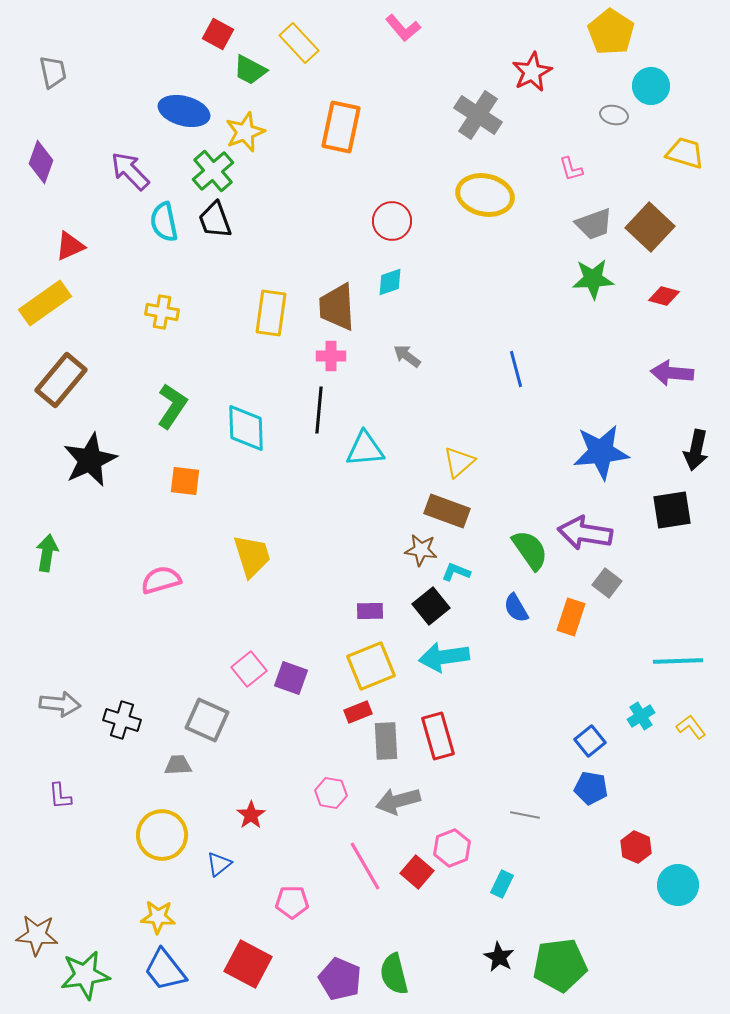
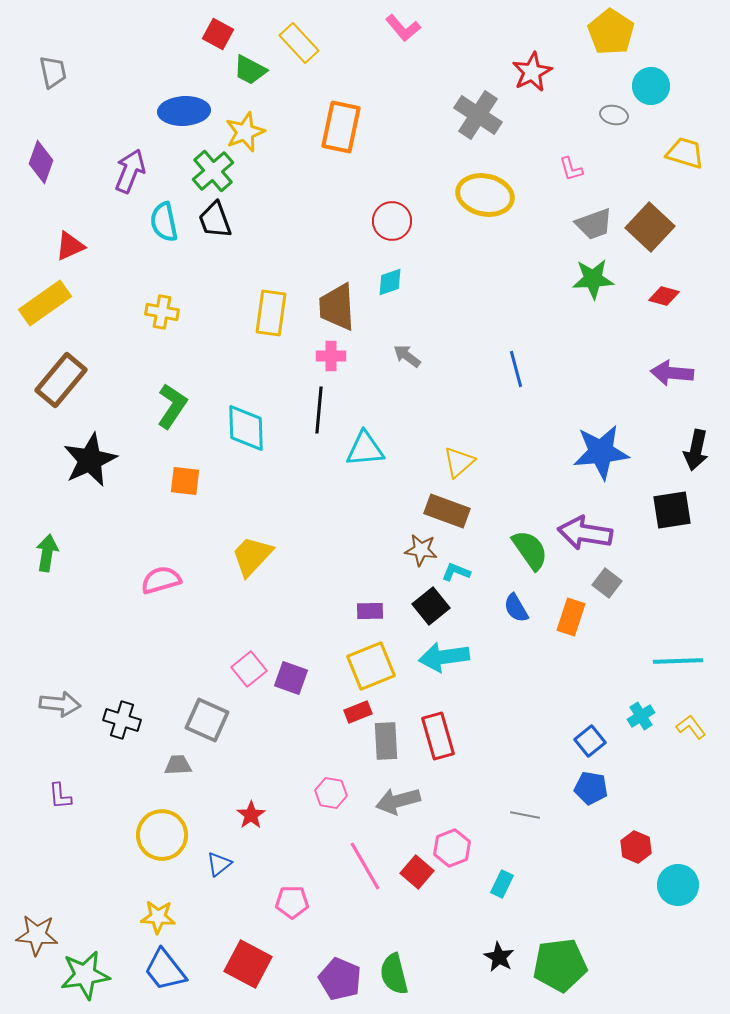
blue ellipse at (184, 111): rotated 18 degrees counterclockwise
purple arrow at (130, 171): rotated 66 degrees clockwise
yellow trapezoid at (252, 556): rotated 120 degrees counterclockwise
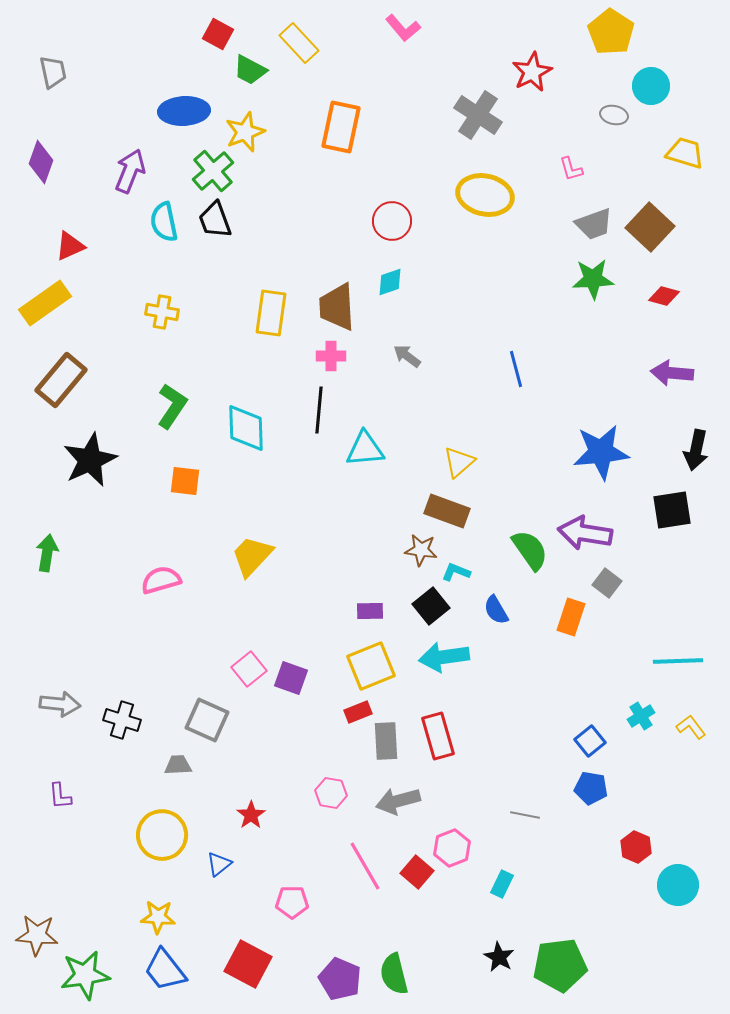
blue semicircle at (516, 608): moved 20 px left, 2 px down
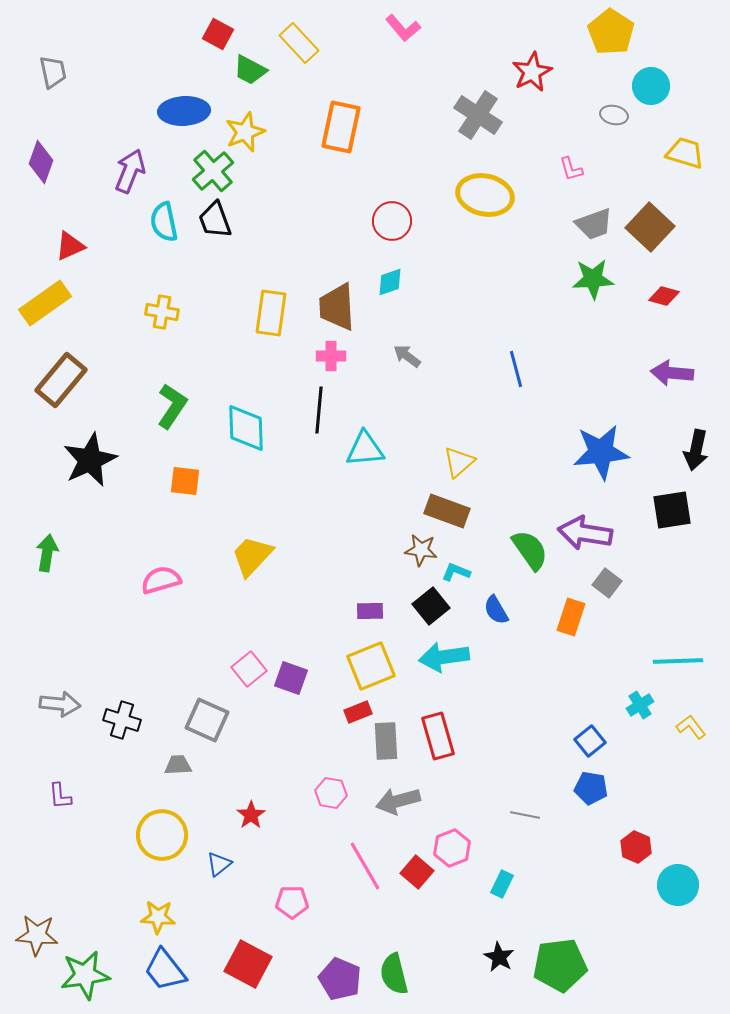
cyan cross at (641, 716): moved 1 px left, 11 px up
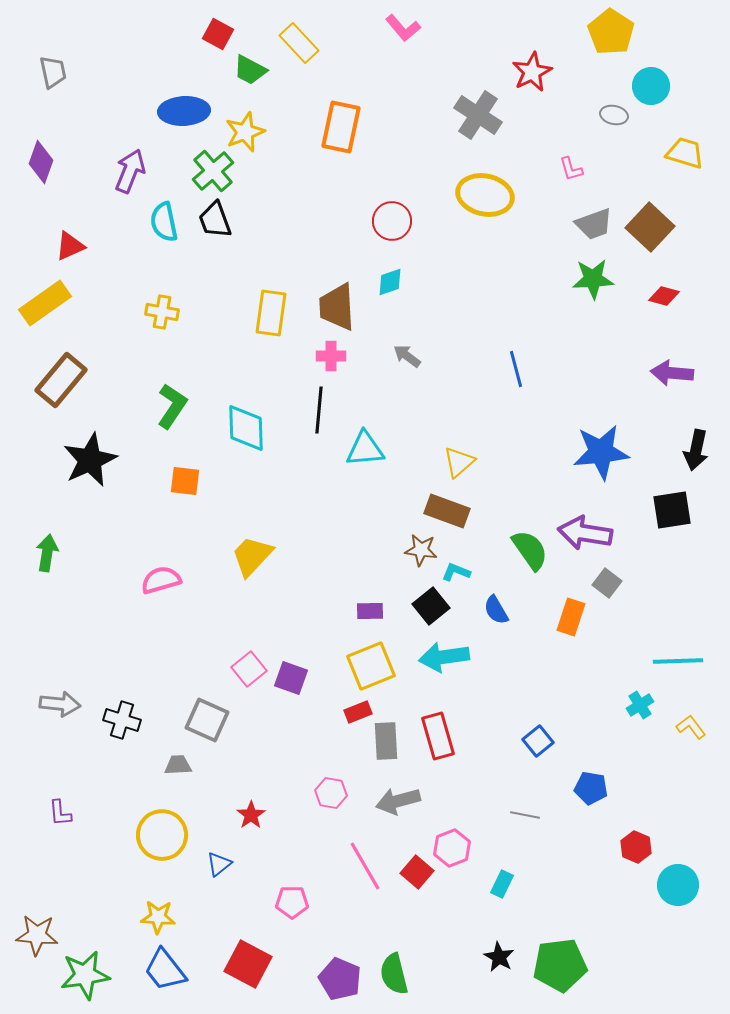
blue square at (590, 741): moved 52 px left
purple L-shape at (60, 796): moved 17 px down
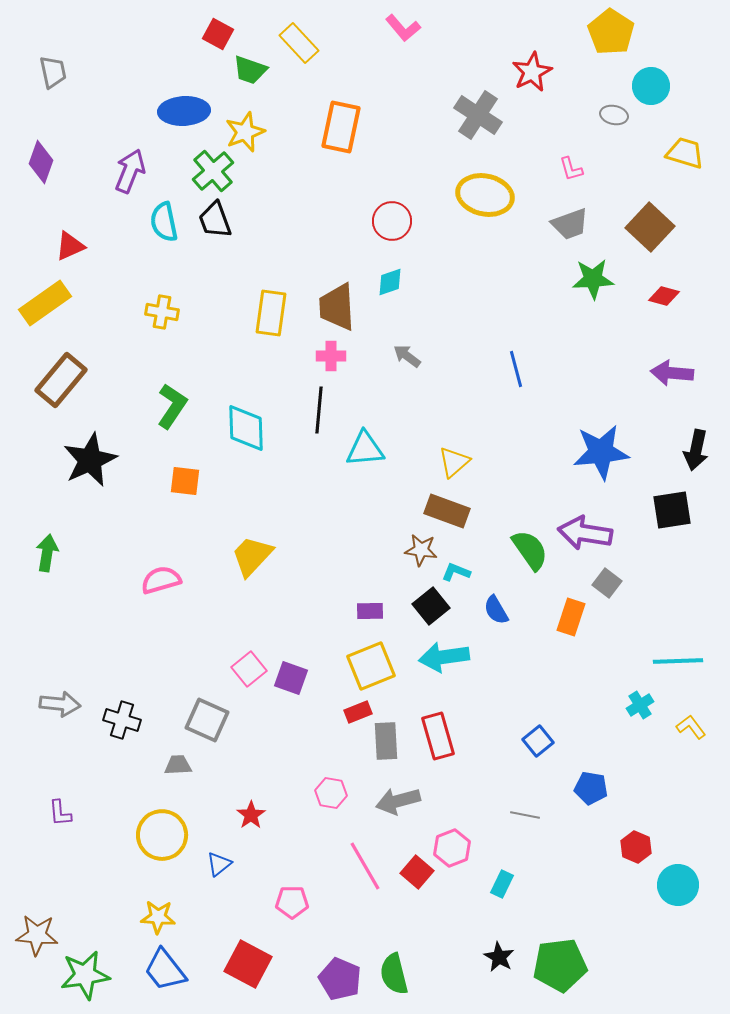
green trapezoid at (250, 70): rotated 9 degrees counterclockwise
gray trapezoid at (594, 224): moved 24 px left
yellow triangle at (459, 462): moved 5 px left
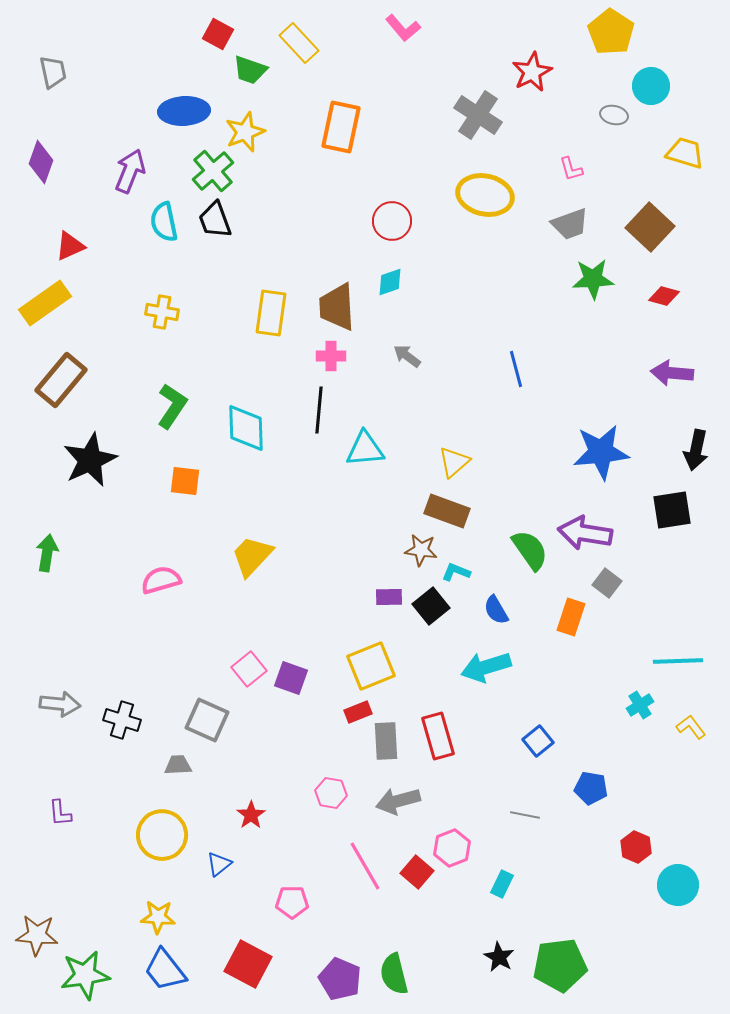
purple rectangle at (370, 611): moved 19 px right, 14 px up
cyan arrow at (444, 657): moved 42 px right, 10 px down; rotated 9 degrees counterclockwise
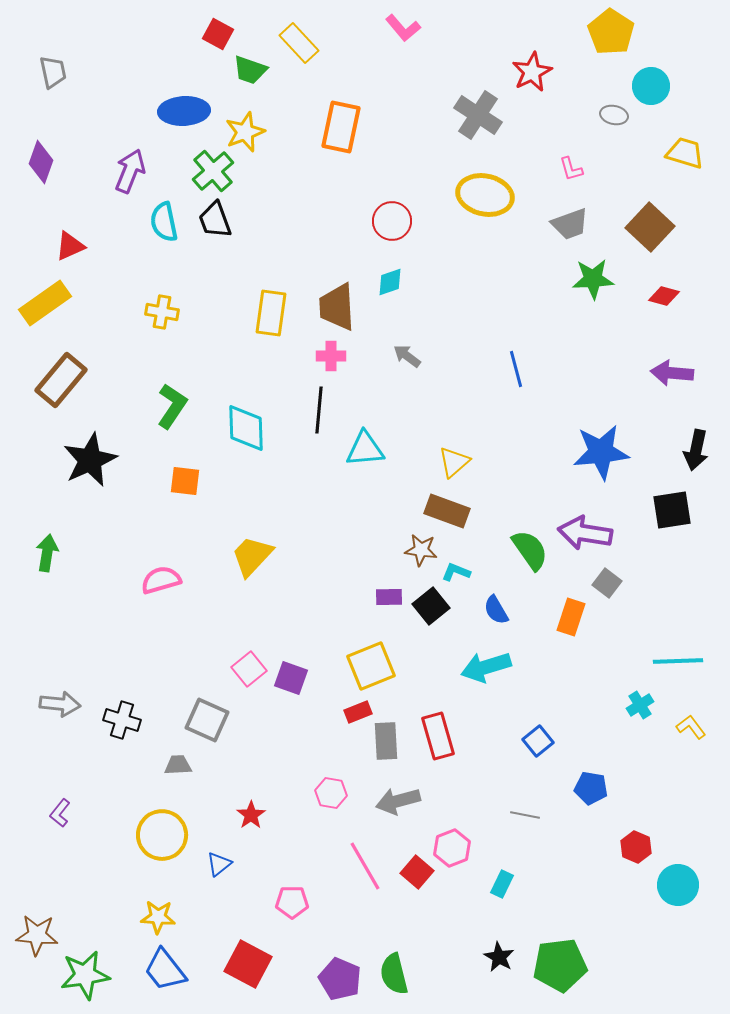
purple L-shape at (60, 813): rotated 44 degrees clockwise
